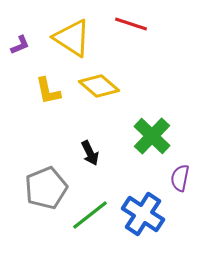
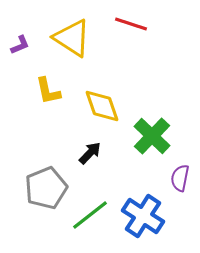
yellow diamond: moved 3 px right, 20 px down; rotated 30 degrees clockwise
black arrow: rotated 110 degrees counterclockwise
blue cross: moved 2 px down
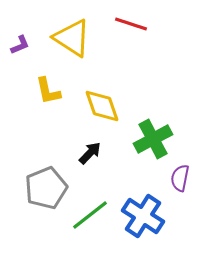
green cross: moved 1 px right, 3 px down; rotated 18 degrees clockwise
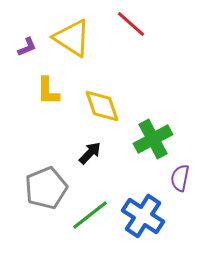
red line: rotated 24 degrees clockwise
purple L-shape: moved 7 px right, 2 px down
yellow L-shape: rotated 12 degrees clockwise
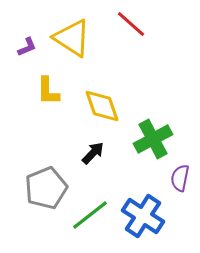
black arrow: moved 3 px right
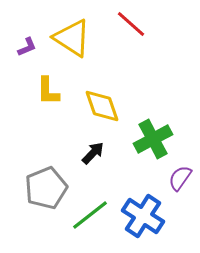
purple semicircle: rotated 24 degrees clockwise
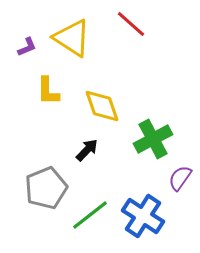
black arrow: moved 6 px left, 3 px up
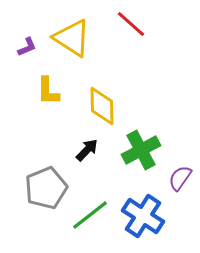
yellow diamond: rotated 18 degrees clockwise
green cross: moved 12 px left, 11 px down
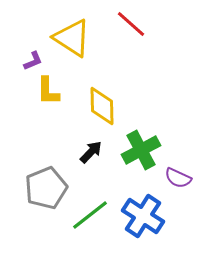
purple L-shape: moved 6 px right, 14 px down
black arrow: moved 4 px right, 2 px down
purple semicircle: moved 2 px left; rotated 100 degrees counterclockwise
